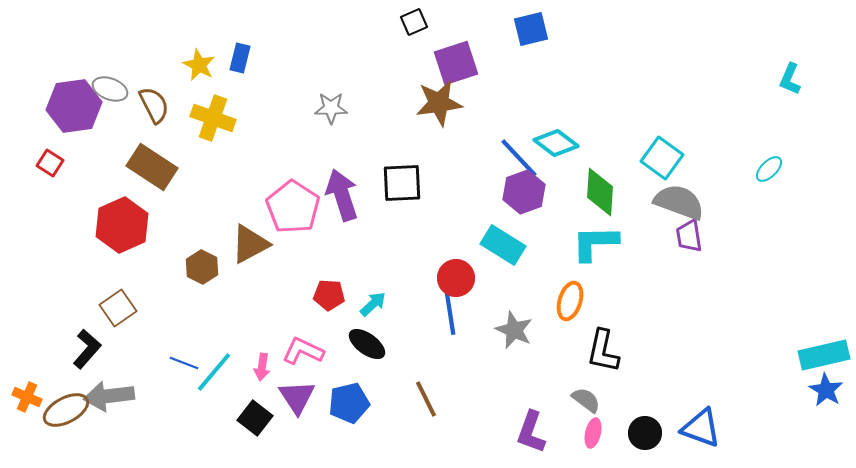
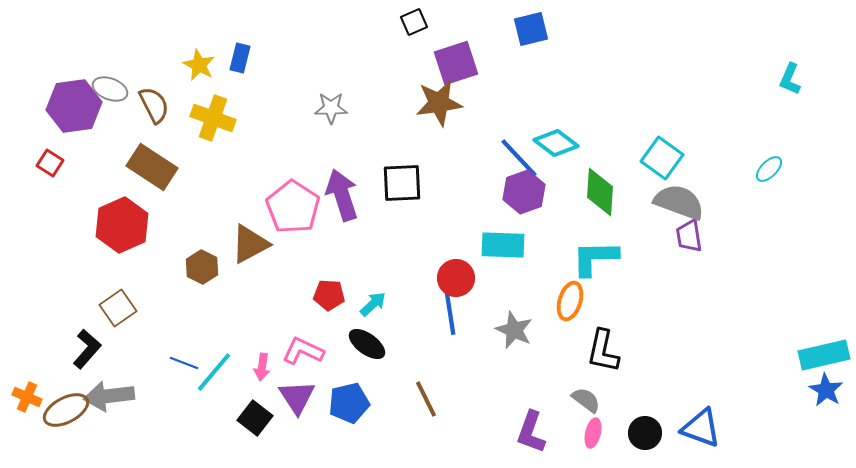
cyan L-shape at (595, 243): moved 15 px down
cyan rectangle at (503, 245): rotated 30 degrees counterclockwise
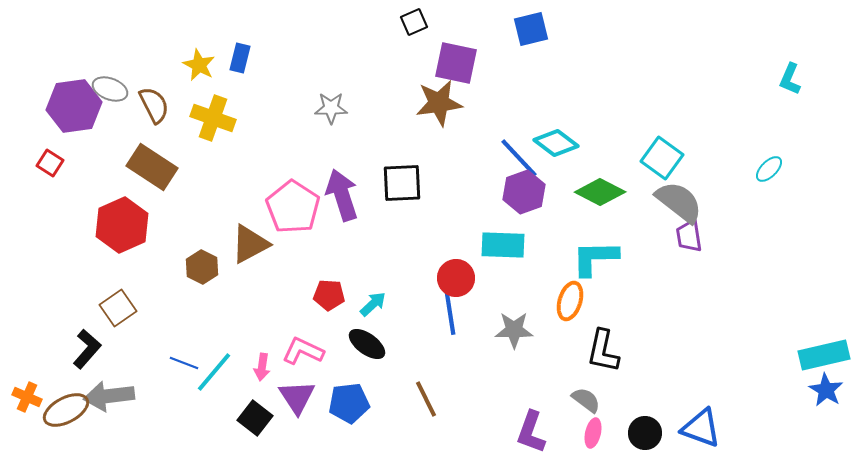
purple square at (456, 63): rotated 30 degrees clockwise
green diamond at (600, 192): rotated 66 degrees counterclockwise
gray semicircle at (679, 202): rotated 18 degrees clockwise
gray star at (514, 330): rotated 24 degrees counterclockwise
blue pentagon at (349, 403): rotated 6 degrees clockwise
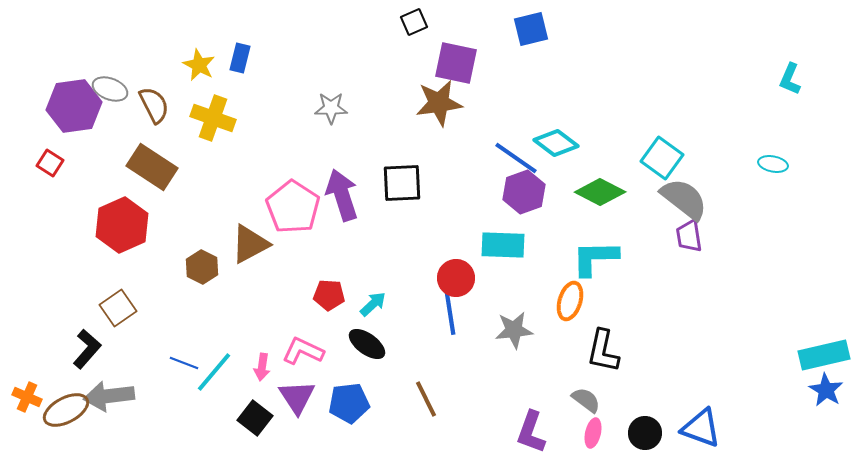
blue line at (519, 158): moved 3 px left; rotated 12 degrees counterclockwise
cyan ellipse at (769, 169): moved 4 px right, 5 px up; rotated 56 degrees clockwise
gray semicircle at (679, 202): moved 5 px right, 3 px up
gray star at (514, 330): rotated 6 degrees counterclockwise
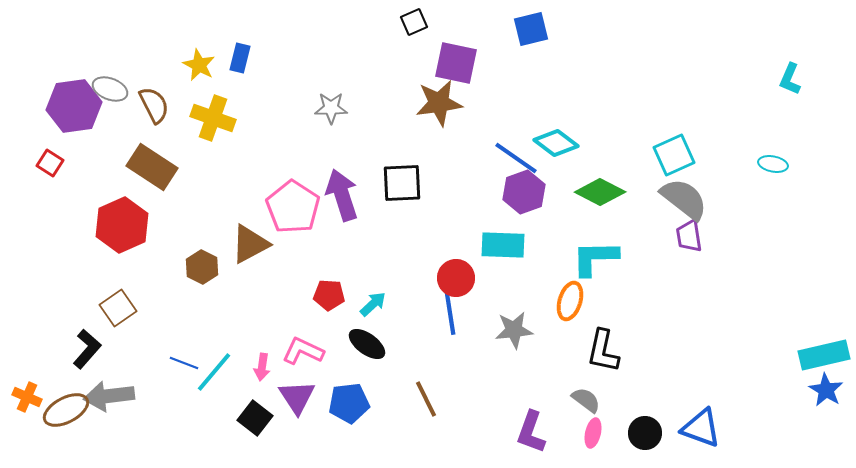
cyan square at (662, 158): moved 12 px right, 3 px up; rotated 30 degrees clockwise
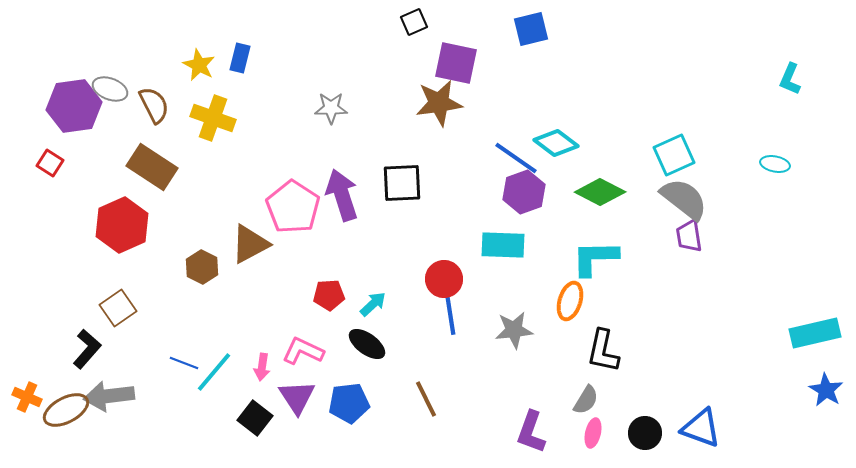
cyan ellipse at (773, 164): moved 2 px right
red circle at (456, 278): moved 12 px left, 1 px down
red pentagon at (329, 295): rotated 8 degrees counterclockwise
cyan rectangle at (824, 355): moved 9 px left, 22 px up
gray semicircle at (586, 400): rotated 84 degrees clockwise
